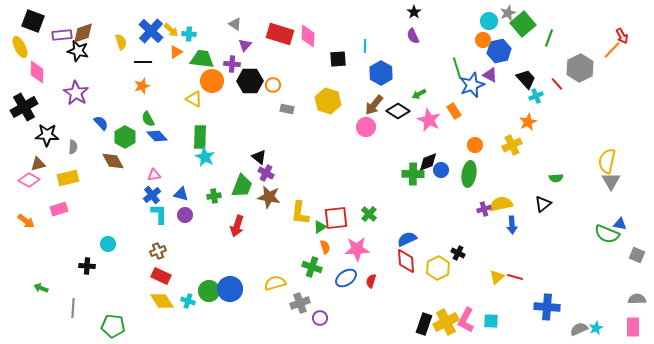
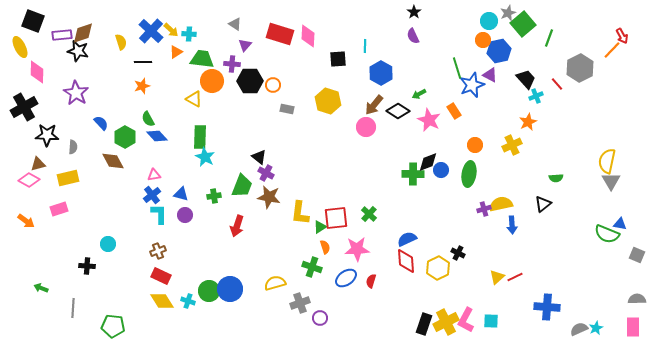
red line at (515, 277): rotated 42 degrees counterclockwise
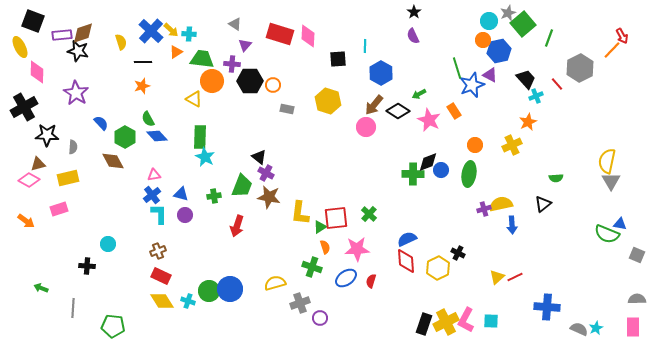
gray semicircle at (579, 329): rotated 48 degrees clockwise
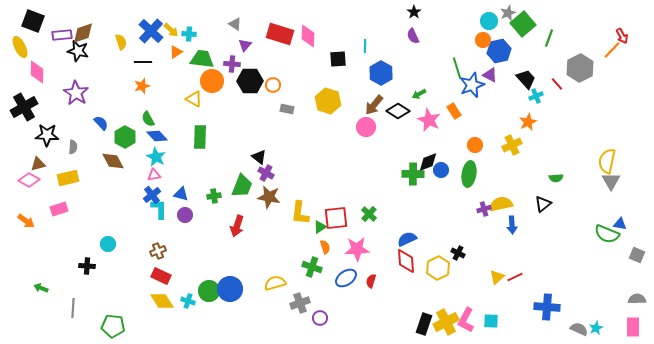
cyan star at (205, 157): moved 49 px left
cyan L-shape at (159, 214): moved 5 px up
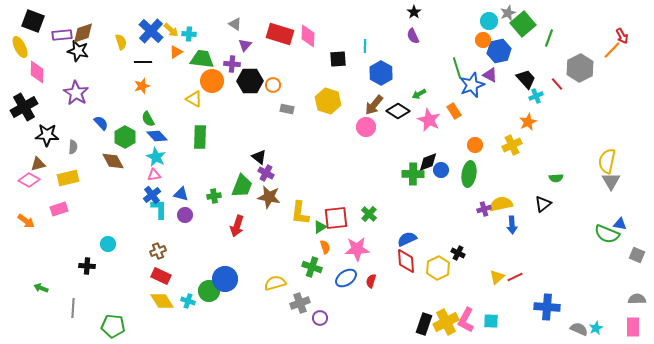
blue circle at (230, 289): moved 5 px left, 10 px up
